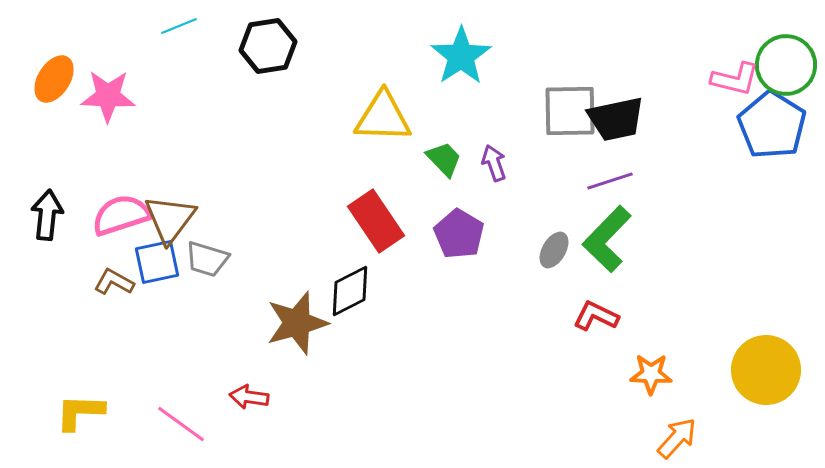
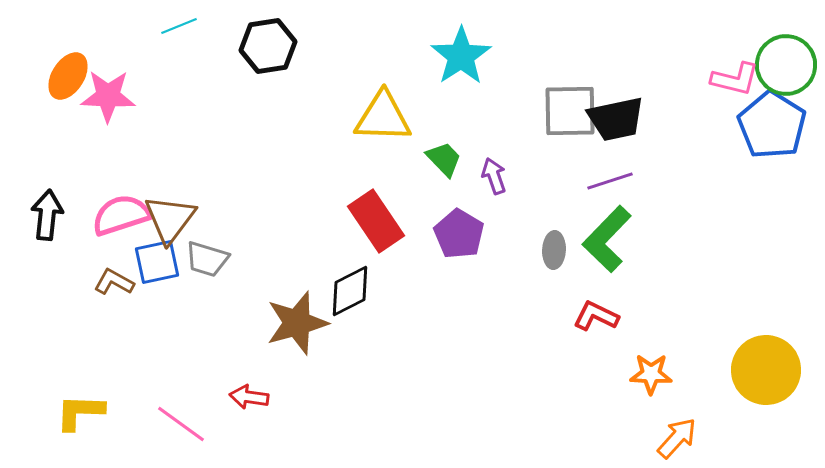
orange ellipse: moved 14 px right, 3 px up
purple arrow: moved 13 px down
gray ellipse: rotated 27 degrees counterclockwise
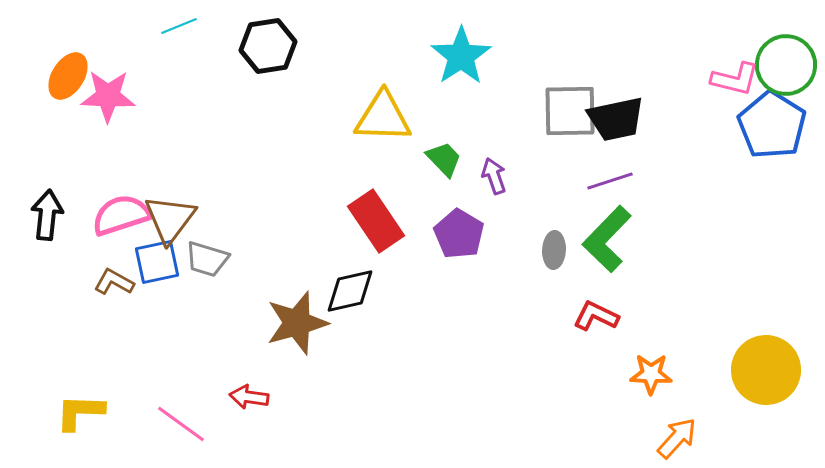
black diamond: rotated 14 degrees clockwise
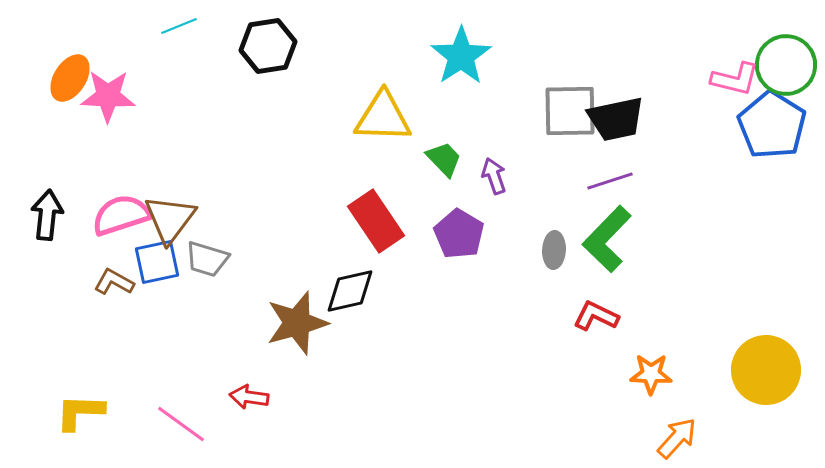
orange ellipse: moved 2 px right, 2 px down
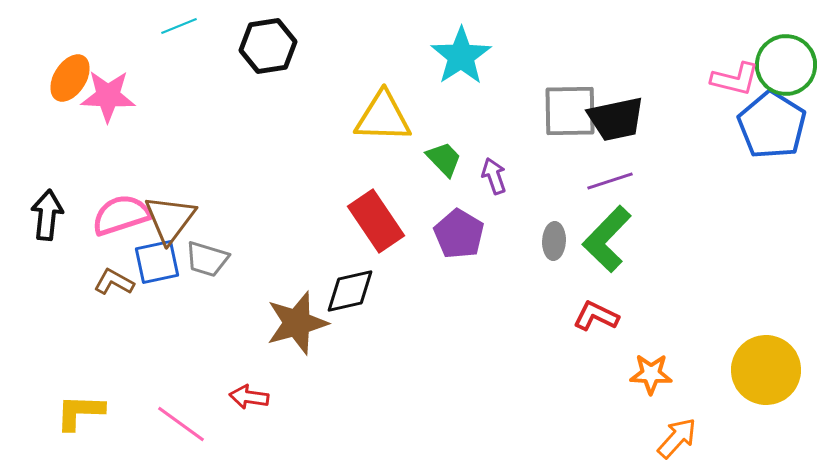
gray ellipse: moved 9 px up
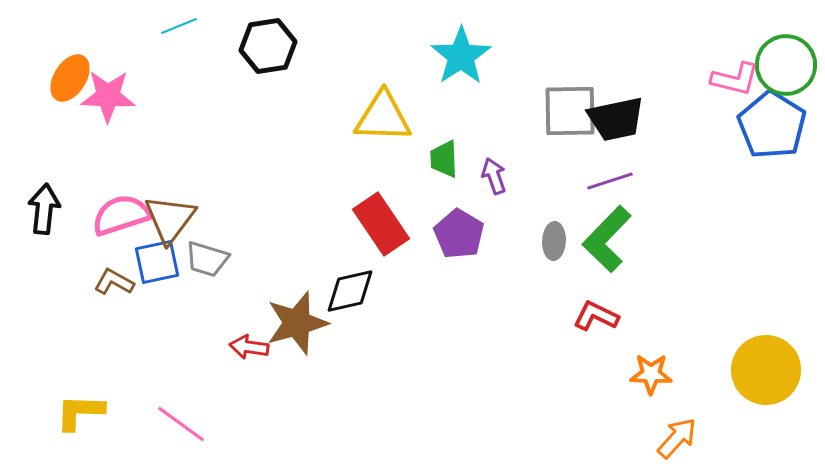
green trapezoid: rotated 138 degrees counterclockwise
black arrow: moved 3 px left, 6 px up
red rectangle: moved 5 px right, 3 px down
red arrow: moved 50 px up
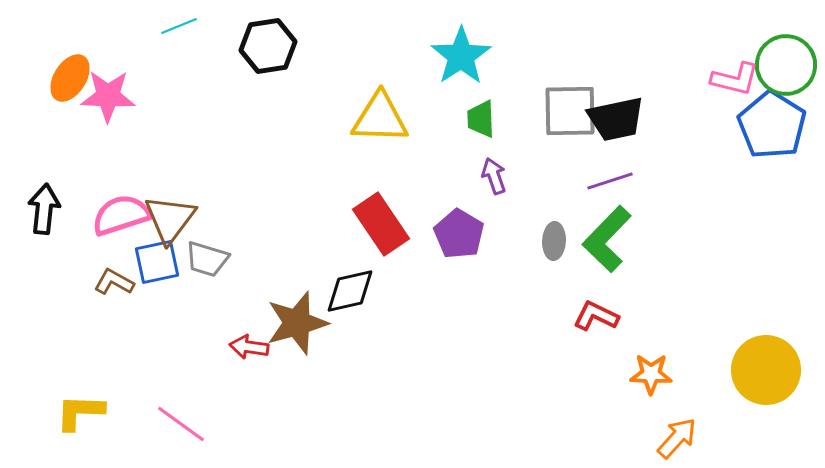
yellow triangle: moved 3 px left, 1 px down
green trapezoid: moved 37 px right, 40 px up
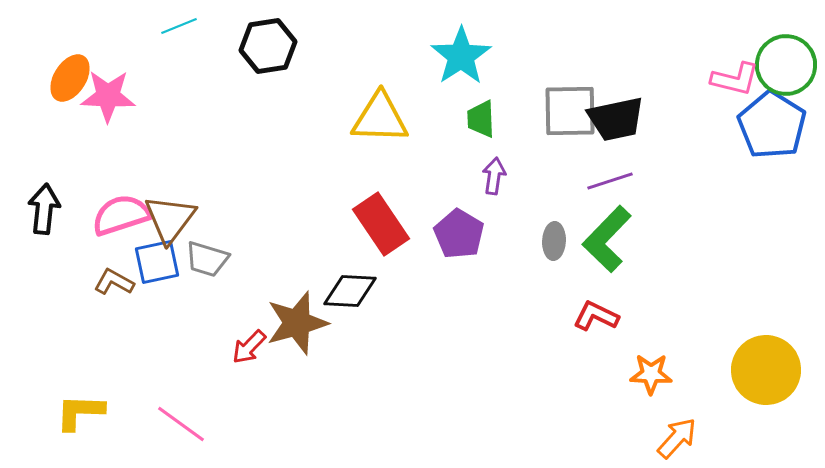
purple arrow: rotated 27 degrees clockwise
black diamond: rotated 16 degrees clockwise
red arrow: rotated 54 degrees counterclockwise
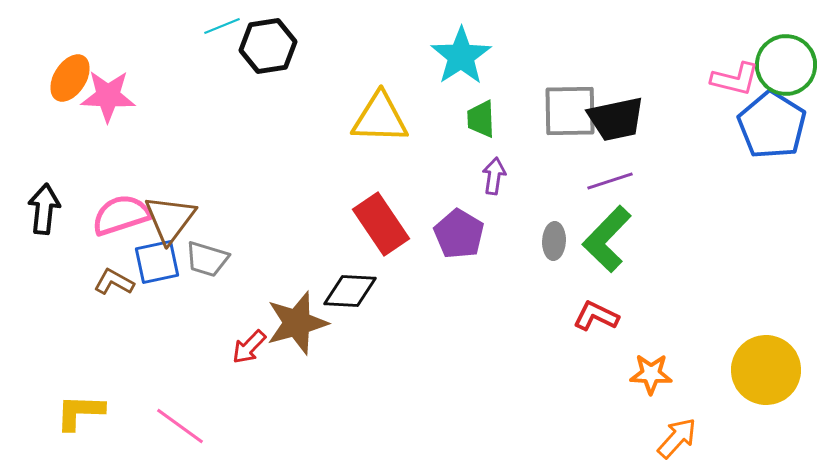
cyan line: moved 43 px right
pink line: moved 1 px left, 2 px down
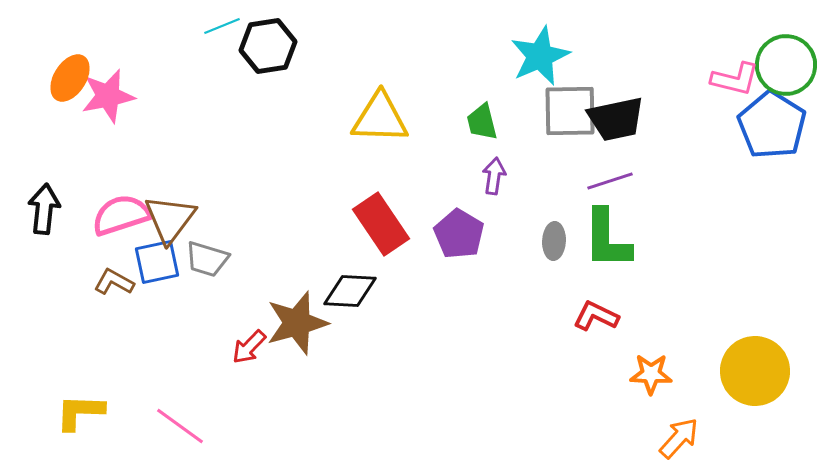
cyan star: moved 79 px right; rotated 10 degrees clockwise
pink star: rotated 14 degrees counterclockwise
green trapezoid: moved 1 px right, 3 px down; rotated 12 degrees counterclockwise
green L-shape: rotated 44 degrees counterclockwise
yellow circle: moved 11 px left, 1 px down
orange arrow: moved 2 px right
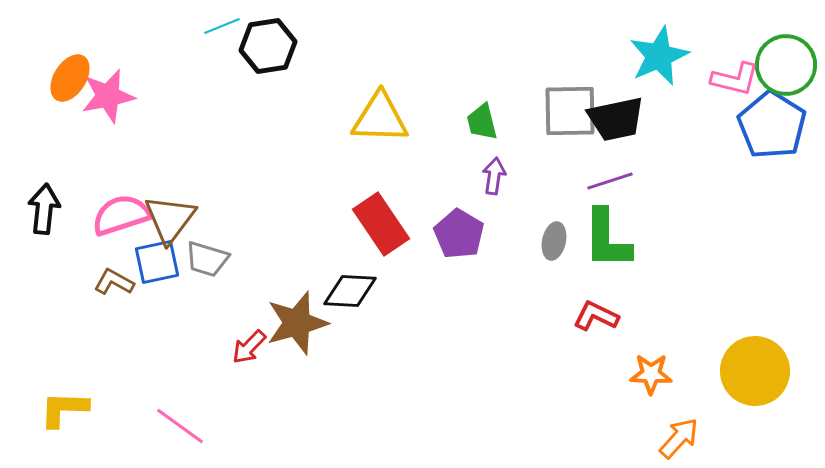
cyan star: moved 119 px right
gray ellipse: rotated 9 degrees clockwise
yellow L-shape: moved 16 px left, 3 px up
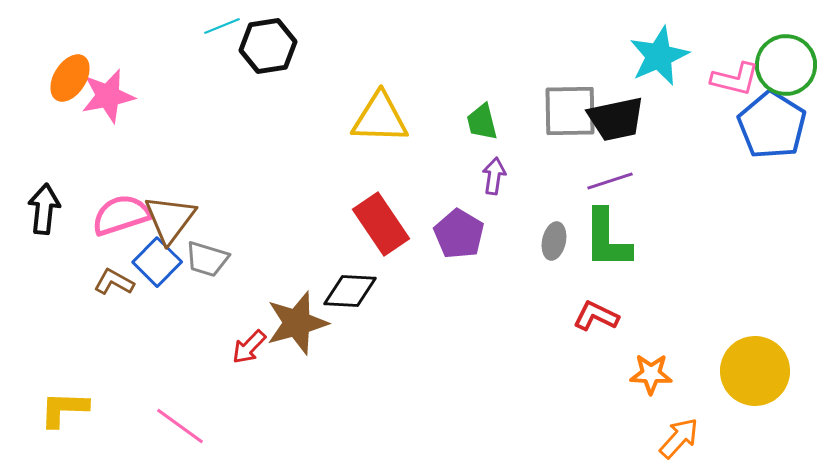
blue square: rotated 33 degrees counterclockwise
